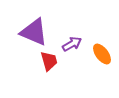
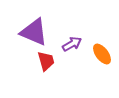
red trapezoid: moved 3 px left
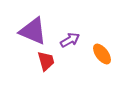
purple triangle: moved 1 px left, 1 px up
purple arrow: moved 2 px left, 4 px up
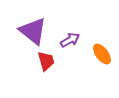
purple triangle: rotated 16 degrees clockwise
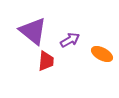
orange ellipse: rotated 25 degrees counterclockwise
red trapezoid: rotated 20 degrees clockwise
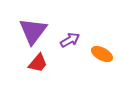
purple triangle: rotated 28 degrees clockwise
red trapezoid: moved 8 px left, 2 px down; rotated 35 degrees clockwise
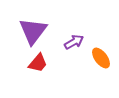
purple arrow: moved 4 px right, 2 px down
orange ellipse: moved 1 px left, 4 px down; rotated 25 degrees clockwise
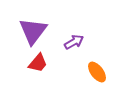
orange ellipse: moved 4 px left, 14 px down
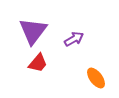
purple arrow: moved 3 px up
orange ellipse: moved 1 px left, 6 px down
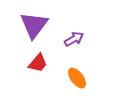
purple triangle: moved 1 px right, 6 px up
orange ellipse: moved 19 px left
